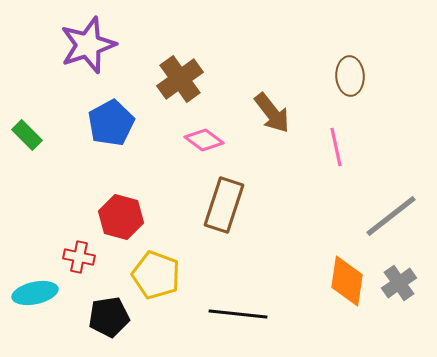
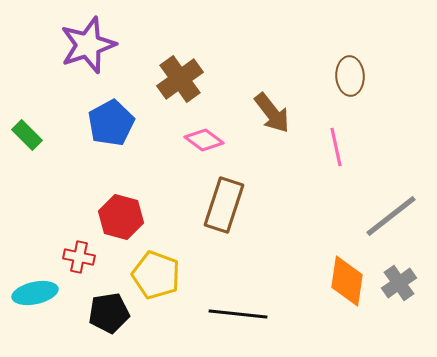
black pentagon: moved 4 px up
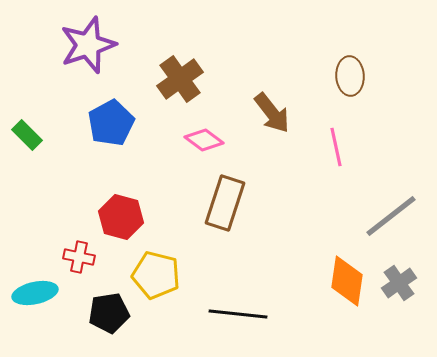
brown rectangle: moved 1 px right, 2 px up
yellow pentagon: rotated 6 degrees counterclockwise
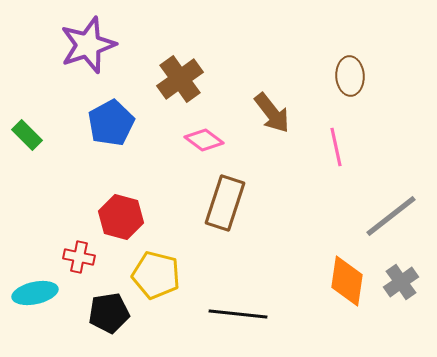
gray cross: moved 2 px right, 1 px up
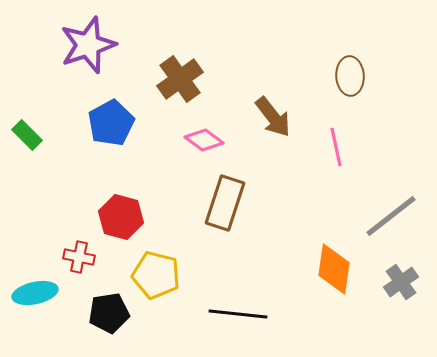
brown arrow: moved 1 px right, 4 px down
orange diamond: moved 13 px left, 12 px up
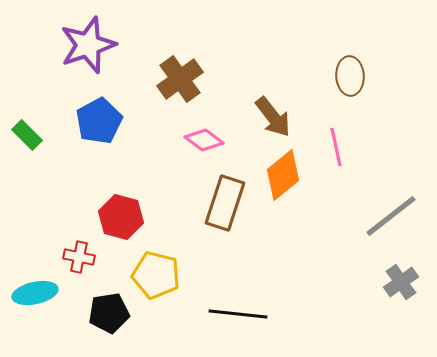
blue pentagon: moved 12 px left, 2 px up
orange diamond: moved 51 px left, 94 px up; rotated 42 degrees clockwise
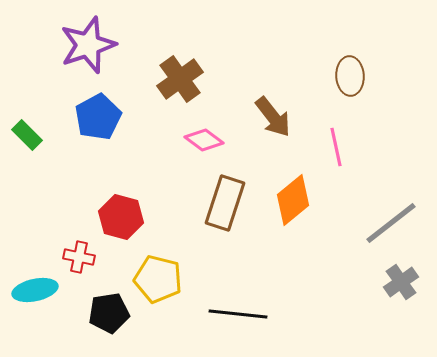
blue pentagon: moved 1 px left, 4 px up
orange diamond: moved 10 px right, 25 px down
gray line: moved 7 px down
yellow pentagon: moved 2 px right, 4 px down
cyan ellipse: moved 3 px up
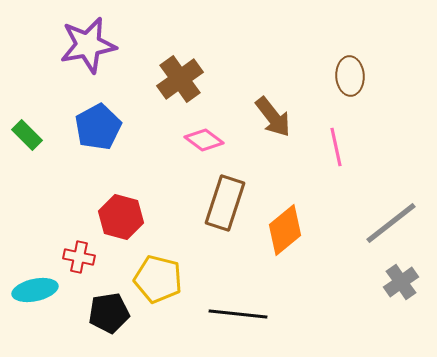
purple star: rotated 8 degrees clockwise
blue pentagon: moved 10 px down
orange diamond: moved 8 px left, 30 px down
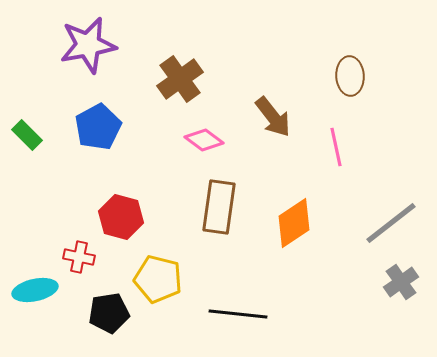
brown rectangle: moved 6 px left, 4 px down; rotated 10 degrees counterclockwise
orange diamond: moved 9 px right, 7 px up; rotated 6 degrees clockwise
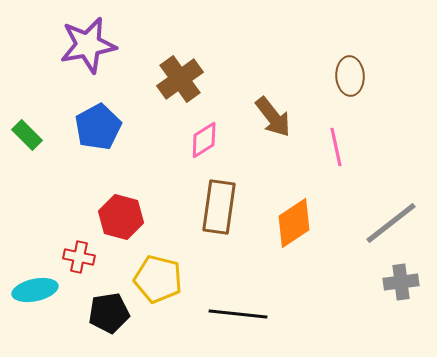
pink diamond: rotated 69 degrees counterclockwise
gray cross: rotated 28 degrees clockwise
